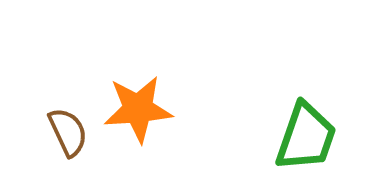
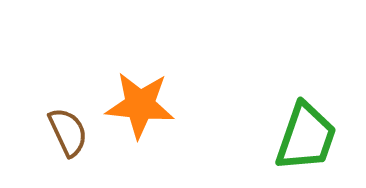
orange star: moved 2 px right, 4 px up; rotated 10 degrees clockwise
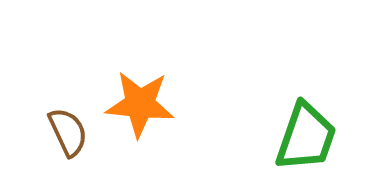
orange star: moved 1 px up
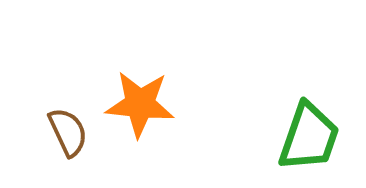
green trapezoid: moved 3 px right
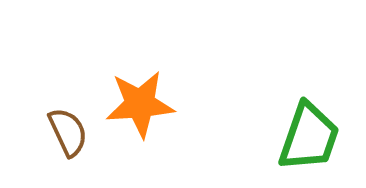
orange star: rotated 10 degrees counterclockwise
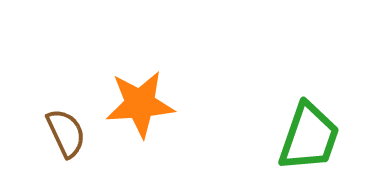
brown semicircle: moved 2 px left, 1 px down
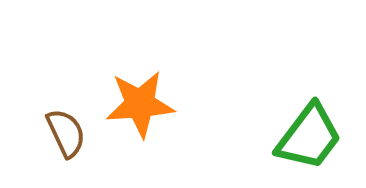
green trapezoid: rotated 18 degrees clockwise
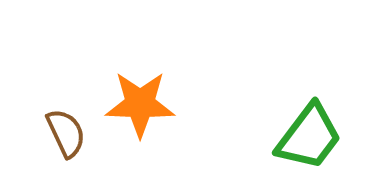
orange star: rotated 6 degrees clockwise
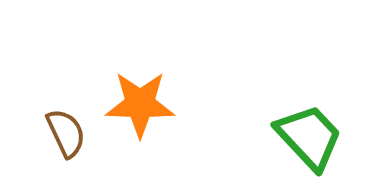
green trapezoid: rotated 80 degrees counterclockwise
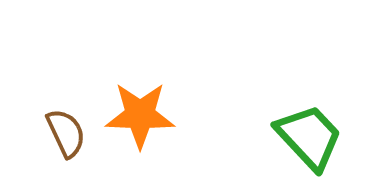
orange star: moved 11 px down
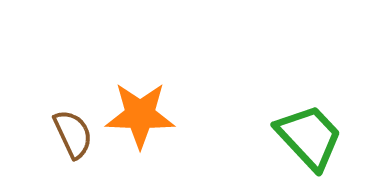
brown semicircle: moved 7 px right, 1 px down
